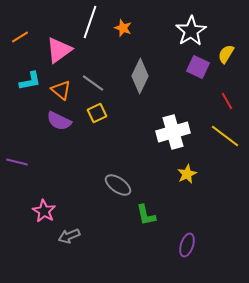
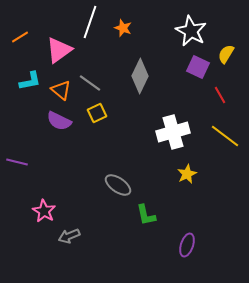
white star: rotated 12 degrees counterclockwise
gray line: moved 3 px left
red line: moved 7 px left, 6 px up
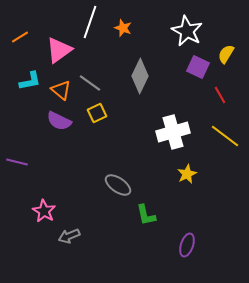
white star: moved 4 px left
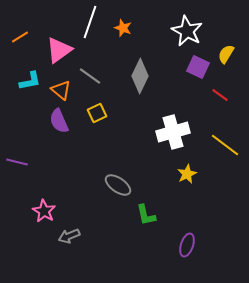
gray line: moved 7 px up
red line: rotated 24 degrees counterclockwise
purple semicircle: rotated 40 degrees clockwise
yellow line: moved 9 px down
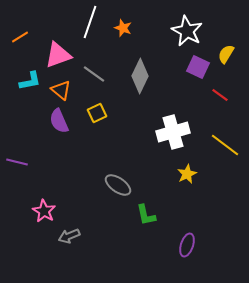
pink triangle: moved 1 px left, 5 px down; rotated 16 degrees clockwise
gray line: moved 4 px right, 2 px up
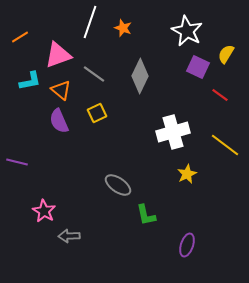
gray arrow: rotated 20 degrees clockwise
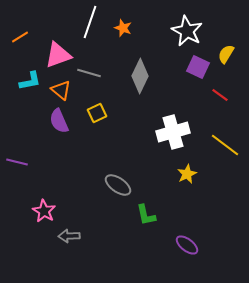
gray line: moved 5 px left, 1 px up; rotated 20 degrees counterclockwise
purple ellipse: rotated 70 degrees counterclockwise
